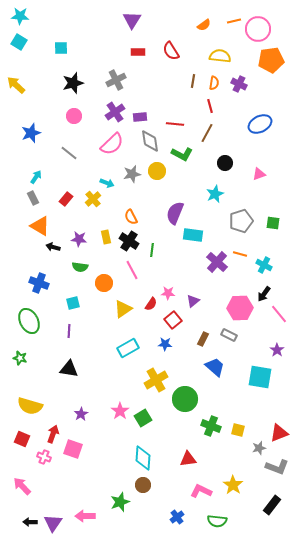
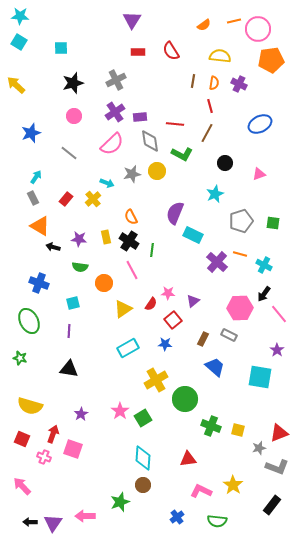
cyan rectangle at (193, 235): rotated 18 degrees clockwise
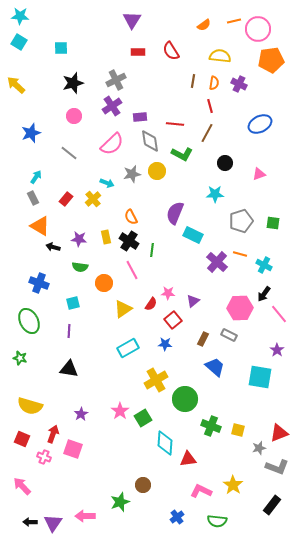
purple cross at (115, 112): moved 3 px left, 6 px up
cyan star at (215, 194): rotated 24 degrees clockwise
cyan diamond at (143, 458): moved 22 px right, 15 px up
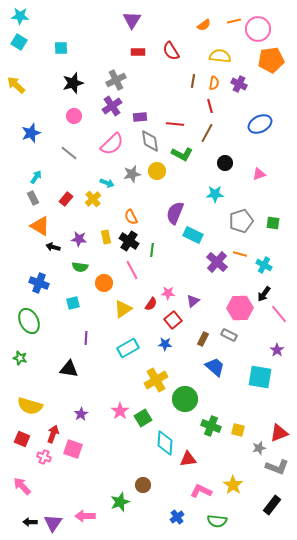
purple line at (69, 331): moved 17 px right, 7 px down
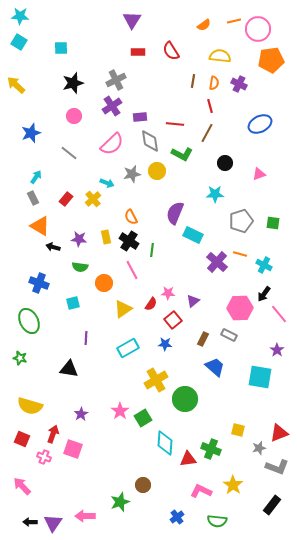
green cross at (211, 426): moved 23 px down
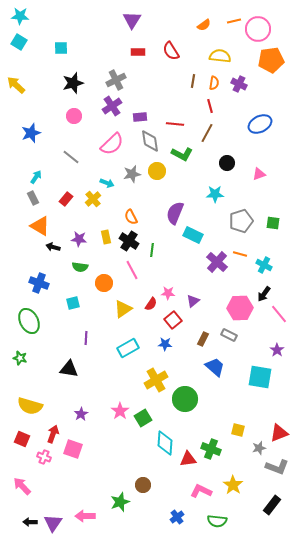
gray line at (69, 153): moved 2 px right, 4 px down
black circle at (225, 163): moved 2 px right
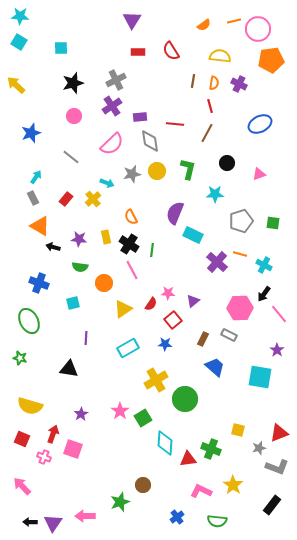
green L-shape at (182, 154): moved 6 px right, 15 px down; rotated 105 degrees counterclockwise
black cross at (129, 241): moved 3 px down
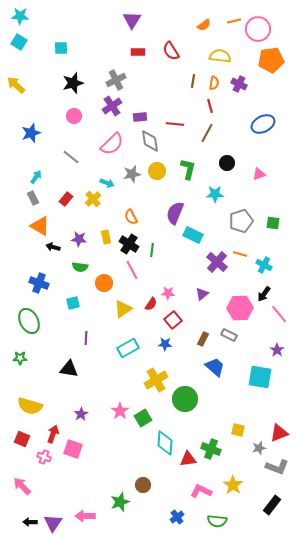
blue ellipse at (260, 124): moved 3 px right
purple triangle at (193, 301): moved 9 px right, 7 px up
green star at (20, 358): rotated 16 degrees counterclockwise
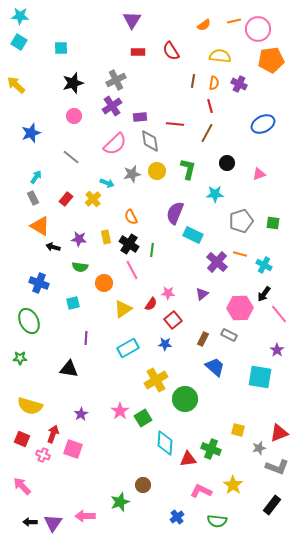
pink semicircle at (112, 144): moved 3 px right
pink cross at (44, 457): moved 1 px left, 2 px up
